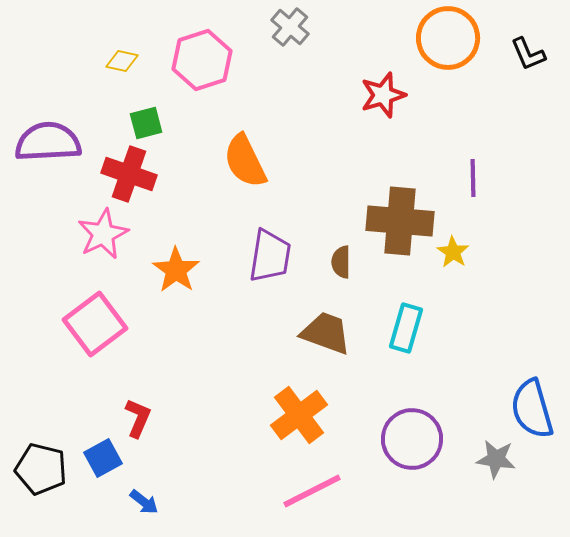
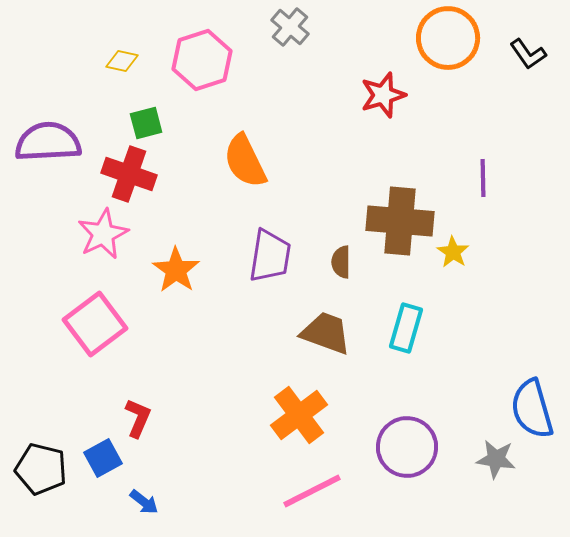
black L-shape: rotated 12 degrees counterclockwise
purple line: moved 10 px right
purple circle: moved 5 px left, 8 px down
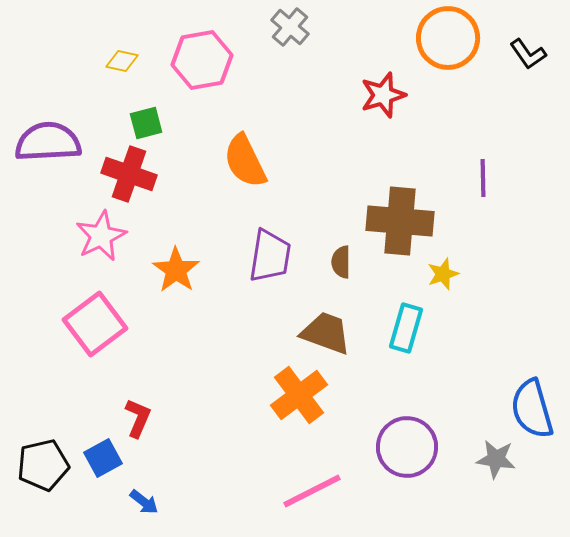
pink hexagon: rotated 8 degrees clockwise
pink star: moved 2 px left, 2 px down
yellow star: moved 10 px left, 22 px down; rotated 20 degrees clockwise
orange cross: moved 20 px up
black pentagon: moved 2 px right, 4 px up; rotated 27 degrees counterclockwise
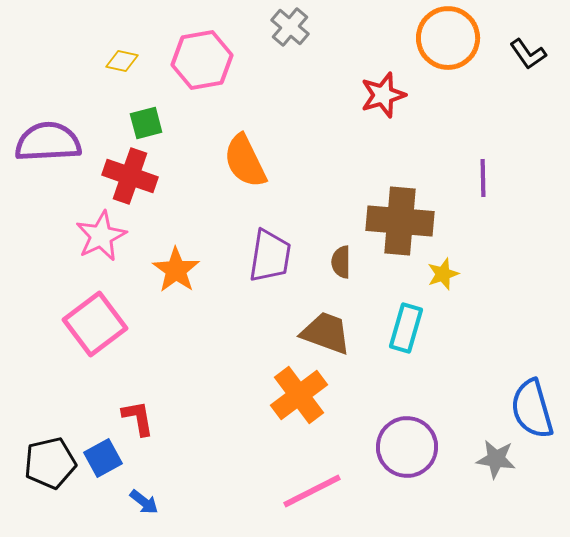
red cross: moved 1 px right, 2 px down
red L-shape: rotated 33 degrees counterclockwise
black pentagon: moved 7 px right, 2 px up
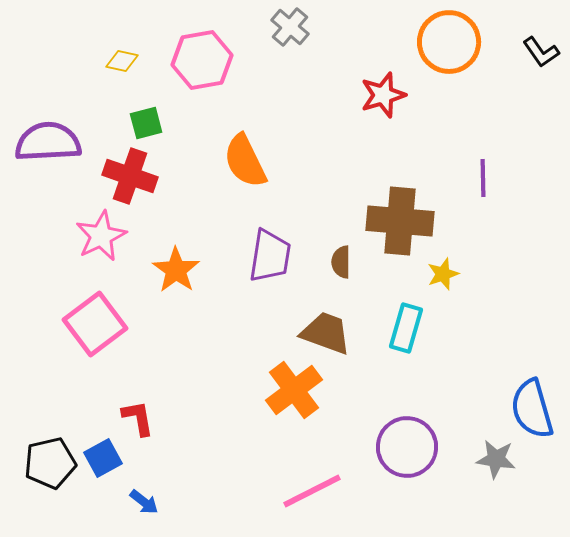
orange circle: moved 1 px right, 4 px down
black L-shape: moved 13 px right, 2 px up
orange cross: moved 5 px left, 5 px up
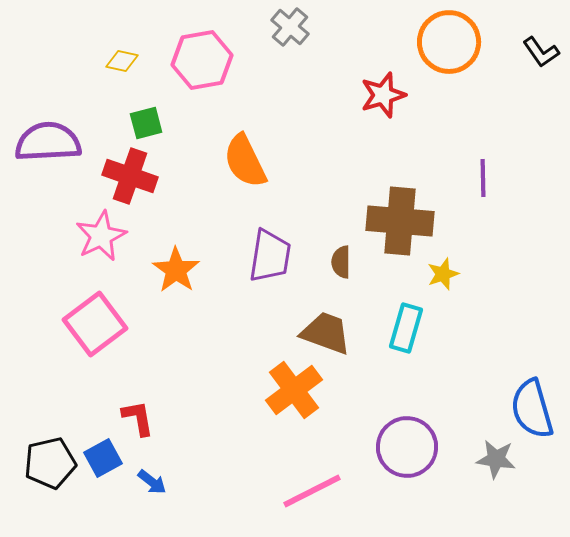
blue arrow: moved 8 px right, 20 px up
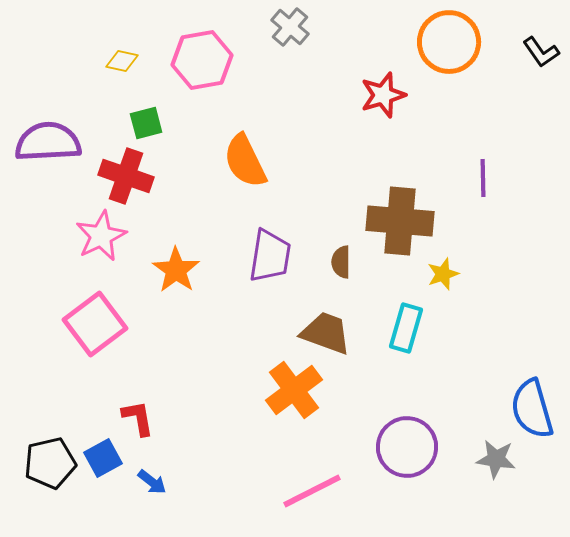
red cross: moved 4 px left
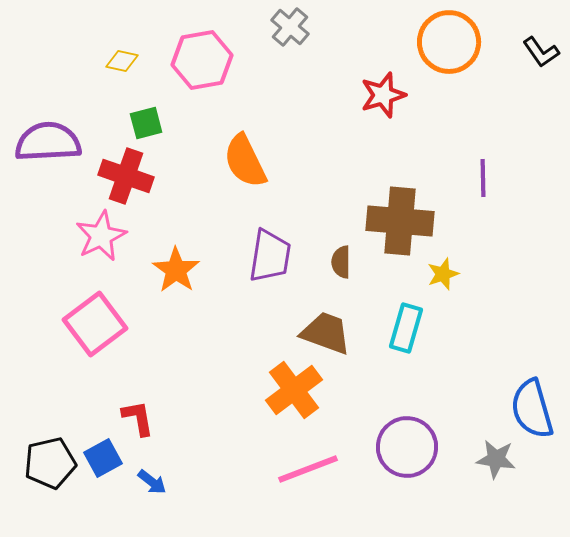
pink line: moved 4 px left, 22 px up; rotated 6 degrees clockwise
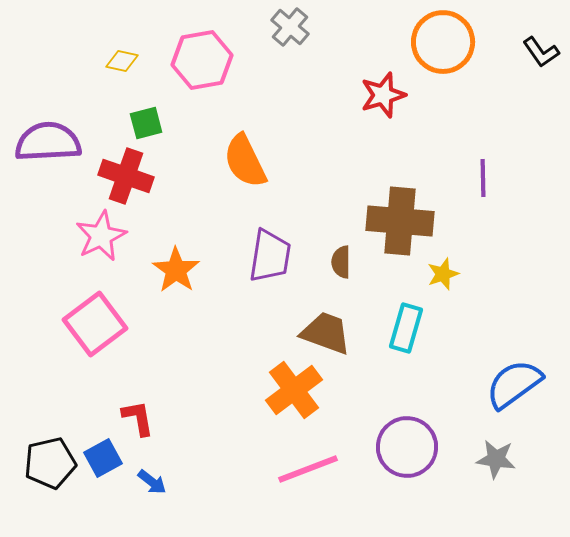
orange circle: moved 6 px left
blue semicircle: moved 18 px left, 25 px up; rotated 70 degrees clockwise
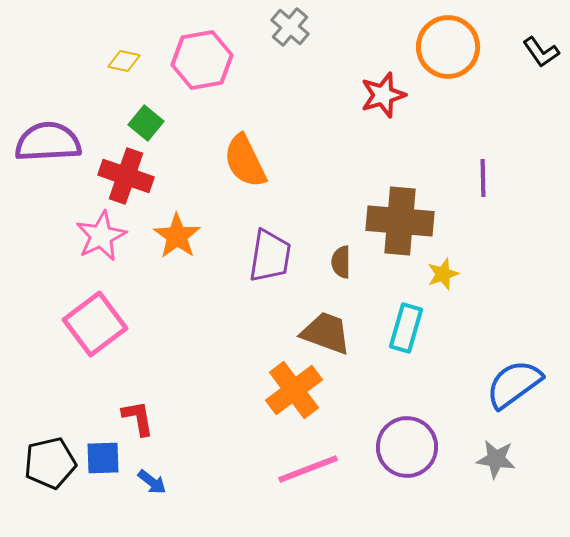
orange circle: moved 5 px right, 5 px down
yellow diamond: moved 2 px right
green square: rotated 36 degrees counterclockwise
orange star: moved 1 px right, 34 px up
blue square: rotated 27 degrees clockwise
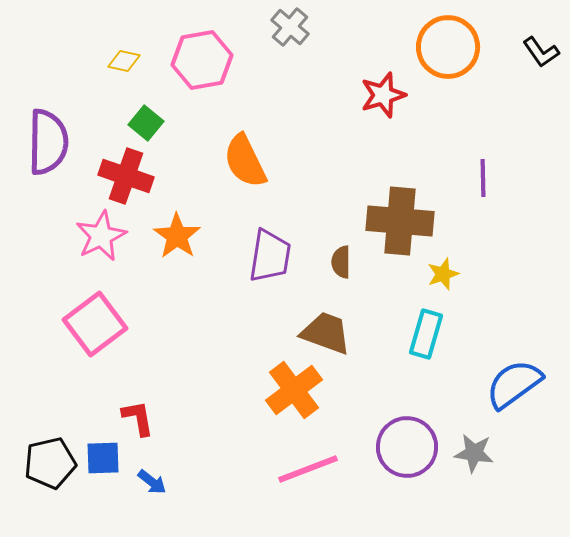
purple semicircle: rotated 94 degrees clockwise
cyan rectangle: moved 20 px right, 6 px down
gray star: moved 22 px left, 6 px up
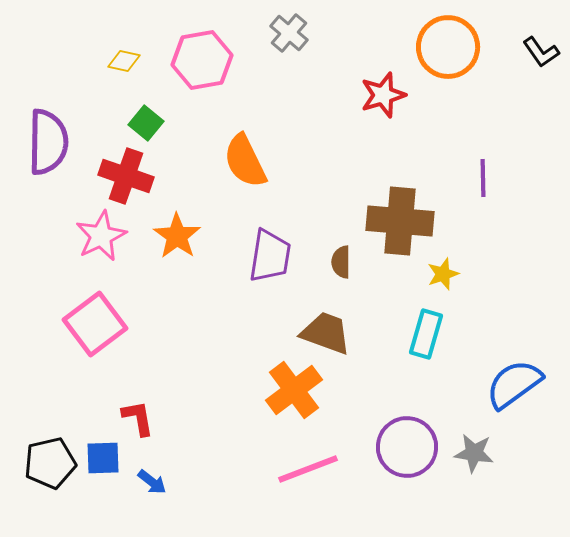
gray cross: moved 1 px left, 6 px down
